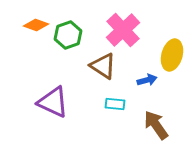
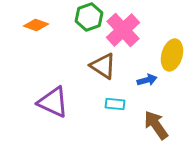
green hexagon: moved 21 px right, 18 px up
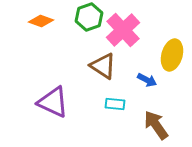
orange diamond: moved 5 px right, 4 px up
blue arrow: rotated 42 degrees clockwise
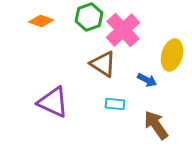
brown triangle: moved 2 px up
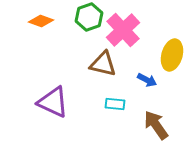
brown triangle: rotated 20 degrees counterclockwise
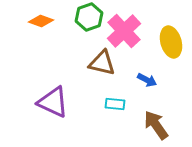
pink cross: moved 1 px right, 1 px down
yellow ellipse: moved 1 px left, 13 px up; rotated 32 degrees counterclockwise
brown triangle: moved 1 px left, 1 px up
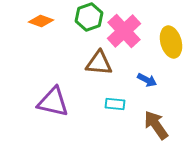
brown triangle: moved 3 px left; rotated 8 degrees counterclockwise
purple triangle: rotated 12 degrees counterclockwise
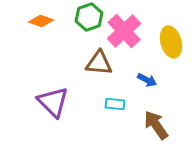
purple triangle: rotated 32 degrees clockwise
